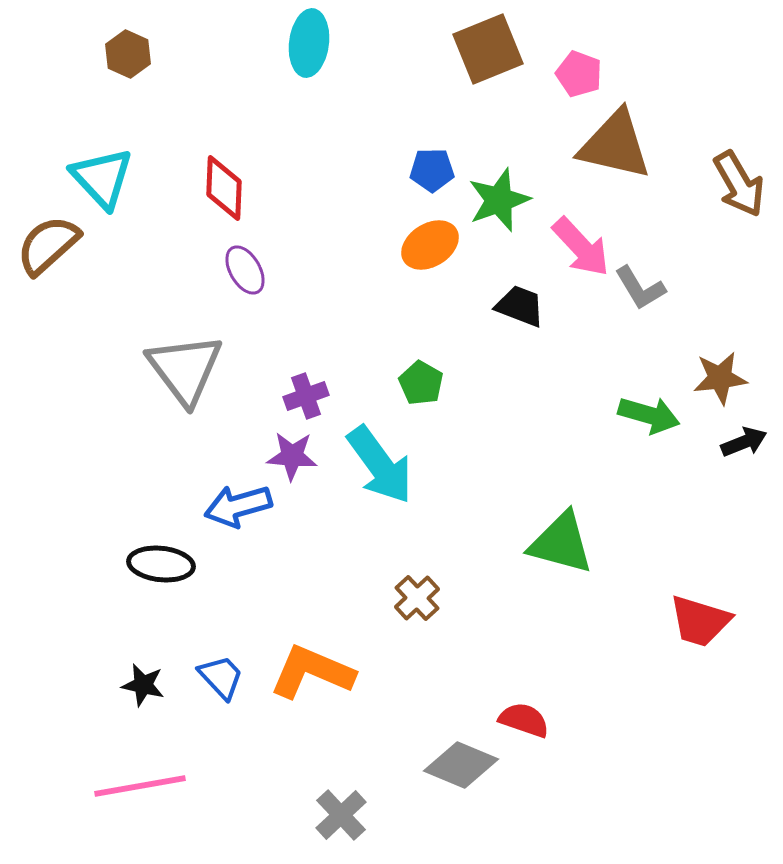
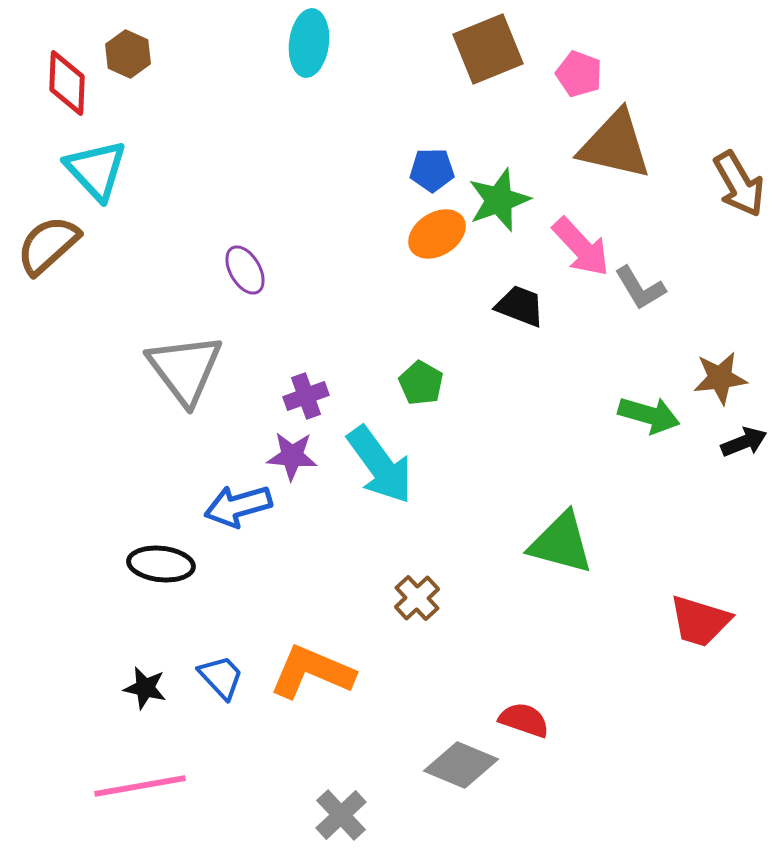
cyan triangle: moved 6 px left, 8 px up
red diamond: moved 157 px left, 105 px up
orange ellipse: moved 7 px right, 11 px up
black star: moved 2 px right, 3 px down
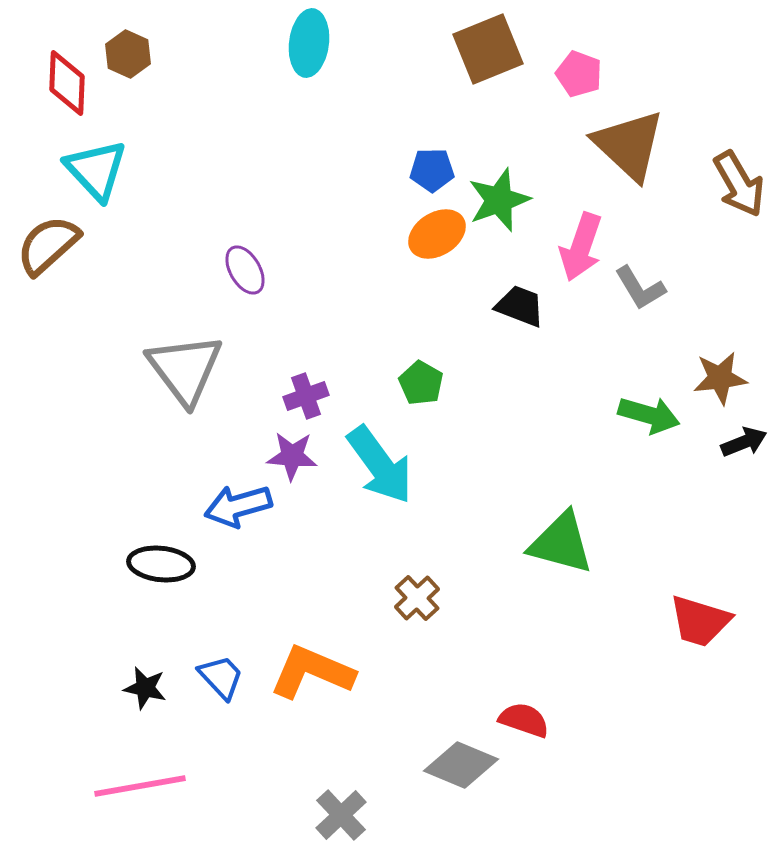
brown triangle: moved 14 px right; rotated 30 degrees clockwise
pink arrow: rotated 62 degrees clockwise
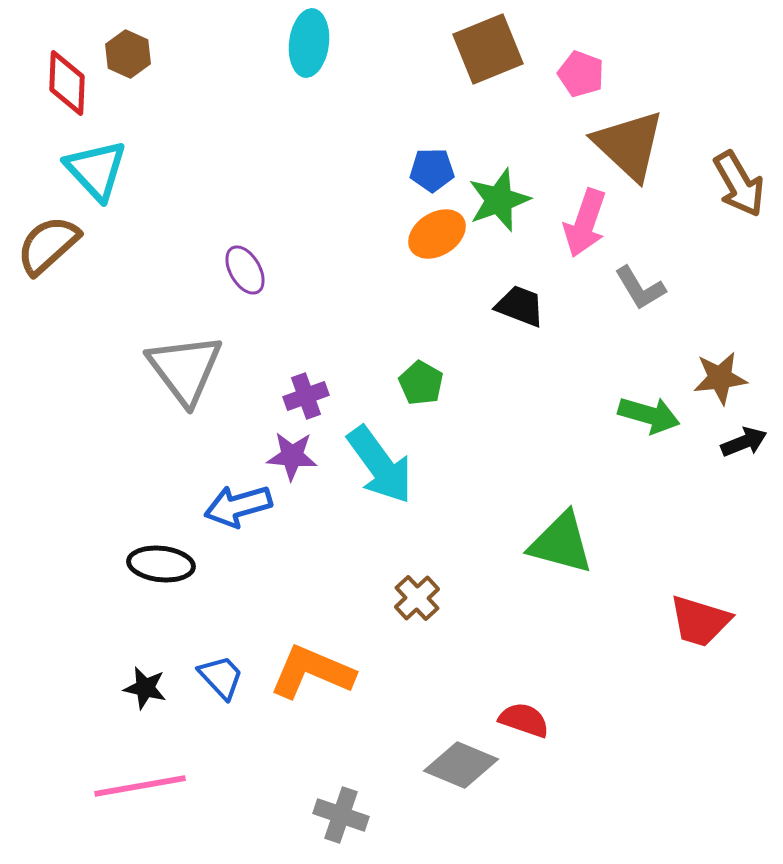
pink pentagon: moved 2 px right
pink arrow: moved 4 px right, 24 px up
gray cross: rotated 28 degrees counterclockwise
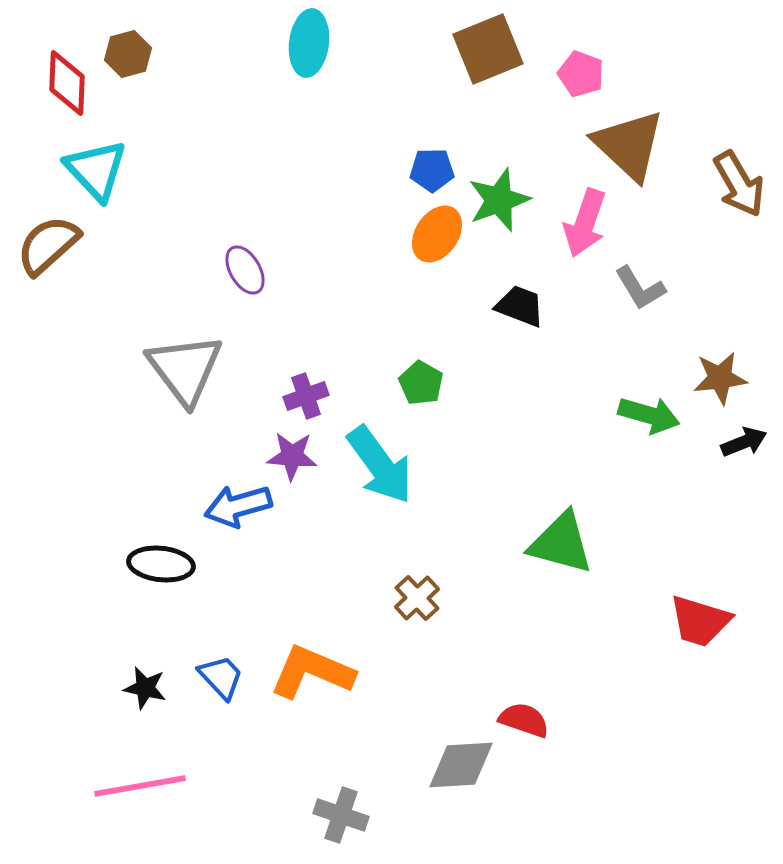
brown hexagon: rotated 21 degrees clockwise
orange ellipse: rotated 24 degrees counterclockwise
gray diamond: rotated 26 degrees counterclockwise
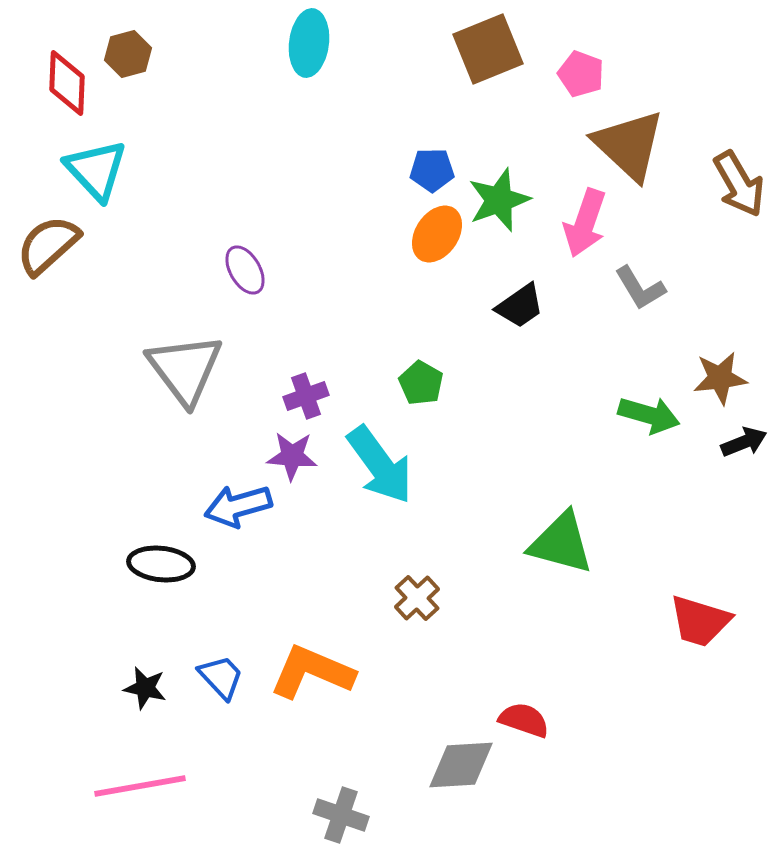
black trapezoid: rotated 124 degrees clockwise
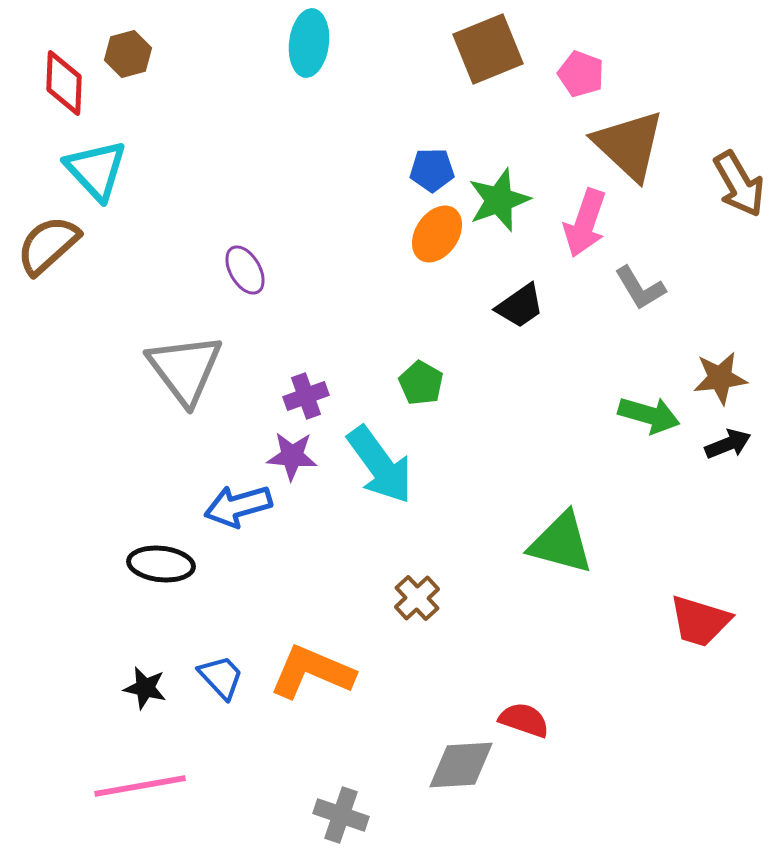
red diamond: moved 3 px left
black arrow: moved 16 px left, 2 px down
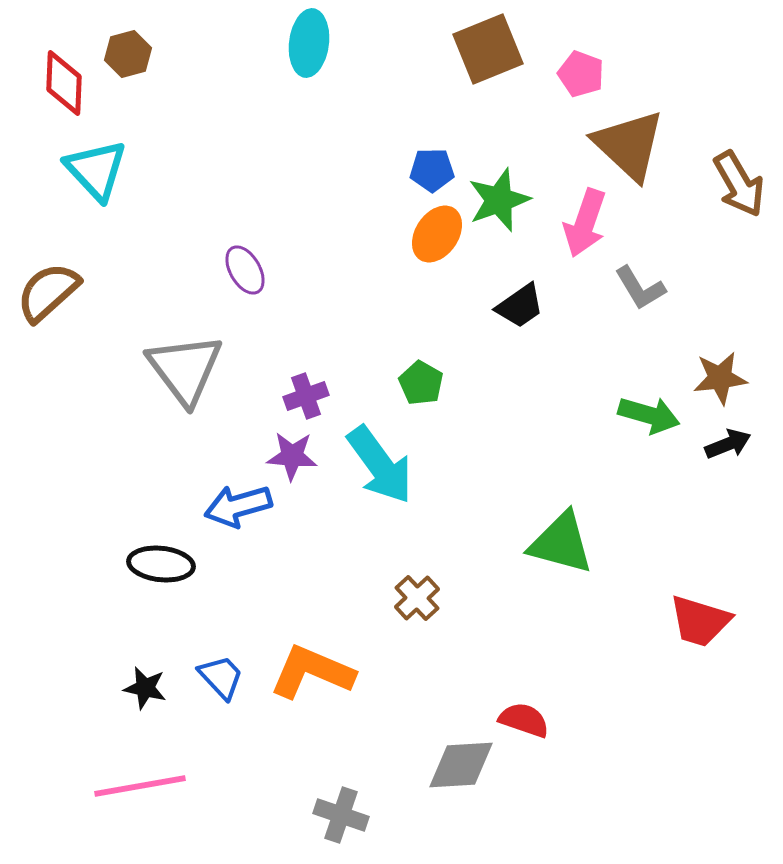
brown semicircle: moved 47 px down
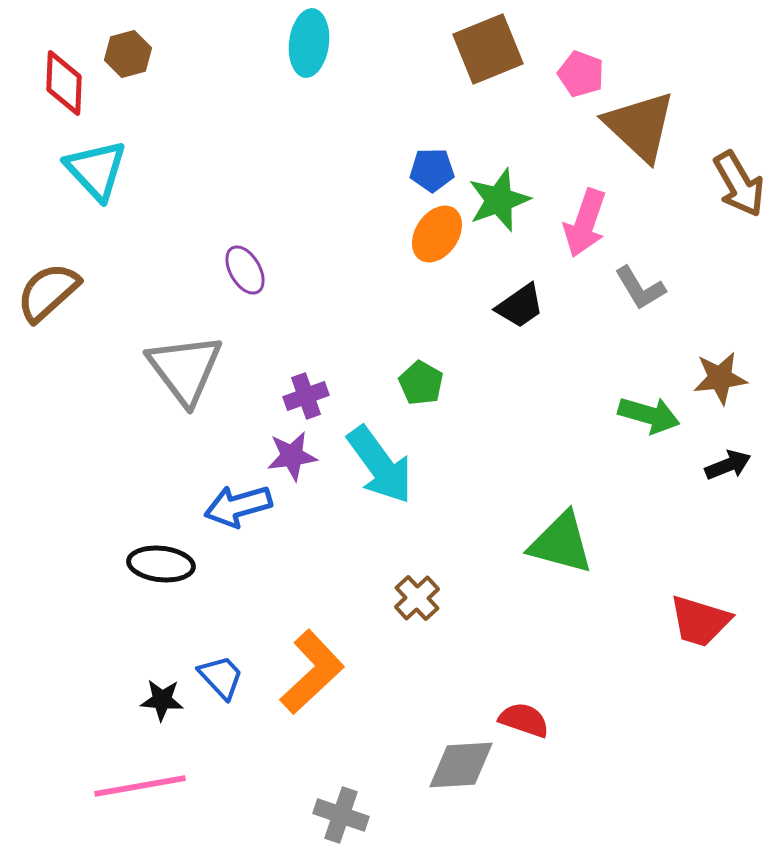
brown triangle: moved 11 px right, 19 px up
black arrow: moved 21 px down
purple star: rotated 12 degrees counterclockwise
orange L-shape: rotated 114 degrees clockwise
black star: moved 17 px right, 12 px down; rotated 9 degrees counterclockwise
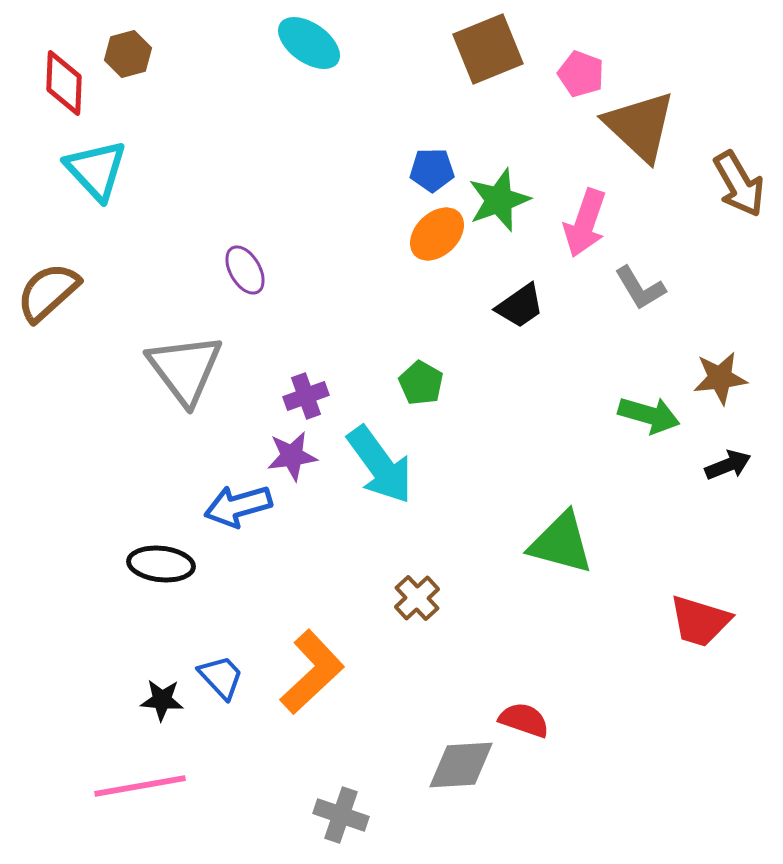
cyan ellipse: rotated 62 degrees counterclockwise
orange ellipse: rotated 12 degrees clockwise
